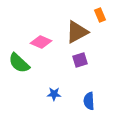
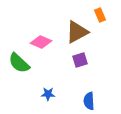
blue star: moved 6 px left
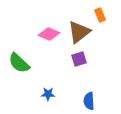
brown triangle: moved 2 px right; rotated 10 degrees counterclockwise
pink diamond: moved 8 px right, 8 px up
purple square: moved 1 px left, 1 px up
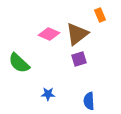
brown triangle: moved 2 px left, 2 px down
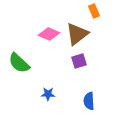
orange rectangle: moved 6 px left, 4 px up
purple square: moved 2 px down
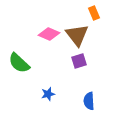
orange rectangle: moved 2 px down
brown triangle: moved 1 px down; rotated 30 degrees counterclockwise
blue star: rotated 16 degrees counterclockwise
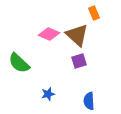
brown triangle: rotated 10 degrees counterclockwise
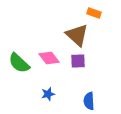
orange rectangle: rotated 48 degrees counterclockwise
pink diamond: moved 24 px down; rotated 30 degrees clockwise
purple square: moved 1 px left; rotated 14 degrees clockwise
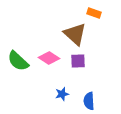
brown triangle: moved 2 px left, 1 px up
pink diamond: rotated 20 degrees counterclockwise
green semicircle: moved 1 px left, 2 px up
blue star: moved 14 px right
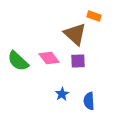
orange rectangle: moved 3 px down
pink diamond: rotated 20 degrees clockwise
blue star: rotated 16 degrees counterclockwise
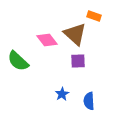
pink diamond: moved 2 px left, 18 px up
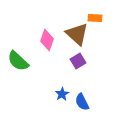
orange rectangle: moved 1 px right, 2 px down; rotated 16 degrees counterclockwise
brown triangle: moved 2 px right
pink diamond: rotated 55 degrees clockwise
purple square: rotated 28 degrees counterclockwise
blue semicircle: moved 7 px left, 1 px down; rotated 24 degrees counterclockwise
